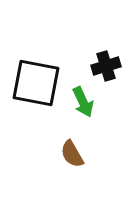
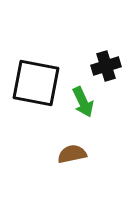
brown semicircle: rotated 108 degrees clockwise
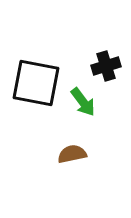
green arrow: rotated 12 degrees counterclockwise
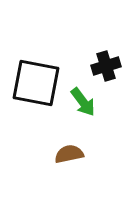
brown semicircle: moved 3 px left
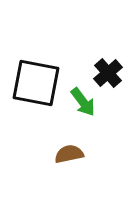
black cross: moved 2 px right, 7 px down; rotated 24 degrees counterclockwise
